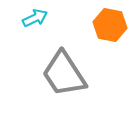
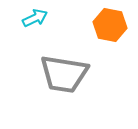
gray trapezoid: rotated 48 degrees counterclockwise
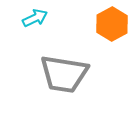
orange hexagon: moved 2 px right, 1 px up; rotated 20 degrees clockwise
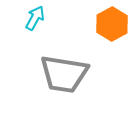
cyan arrow: rotated 35 degrees counterclockwise
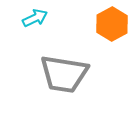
cyan arrow: rotated 35 degrees clockwise
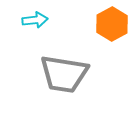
cyan arrow: moved 2 px down; rotated 20 degrees clockwise
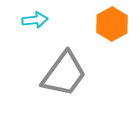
gray trapezoid: rotated 63 degrees counterclockwise
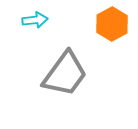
gray trapezoid: moved 1 px right
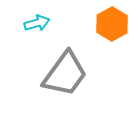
cyan arrow: moved 2 px right, 3 px down; rotated 10 degrees counterclockwise
